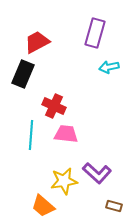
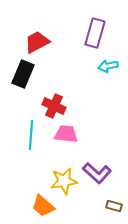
cyan arrow: moved 1 px left, 1 px up
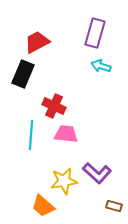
cyan arrow: moved 7 px left; rotated 30 degrees clockwise
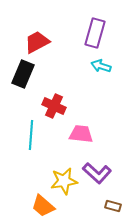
pink trapezoid: moved 15 px right
brown rectangle: moved 1 px left
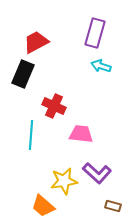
red trapezoid: moved 1 px left
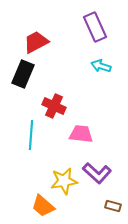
purple rectangle: moved 6 px up; rotated 40 degrees counterclockwise
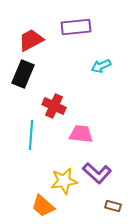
purple rectangle: moved 19 px left; rotated 72 degrees counterclockwise
red trapezoid: moved 5 px left, 2 px up
cyan arrow: rotated 42 degrees counterclockwise
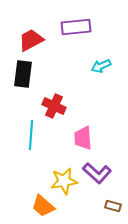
black rectangle: rotated 16 degrees counterclockwise
pink trapezoid: moved 2 px right, 4 px down; rotated 100 degrees counterclockwise
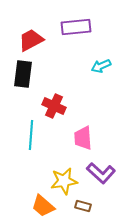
purple L-shape: moved 4 px right
brown rectangle: moved 30 px left
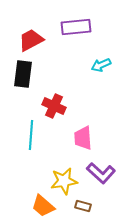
cyan arrow: moved 1 px up
